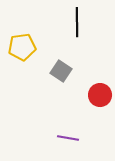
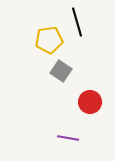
black line: rotated 16 degrees counterclockwise
yellow pentagon: moved 27 px right, 7 px up
red circle: moved 10 px left, 7 px down
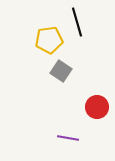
red circle: moved 7 px right, 5 px down
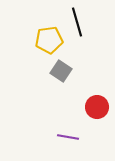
purple line: moved 1 px up
